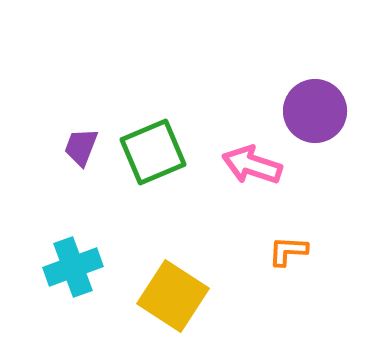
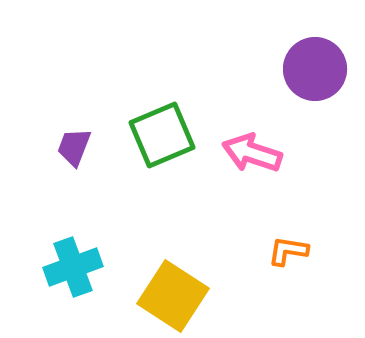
purple circle: moved 42 px up
purple trapezoid: moved 7 px left
green square: moved 9 px right, 17 px up
pink arrow: moved 12 px up
orange L-shape: rotated 6 degrees clockwise
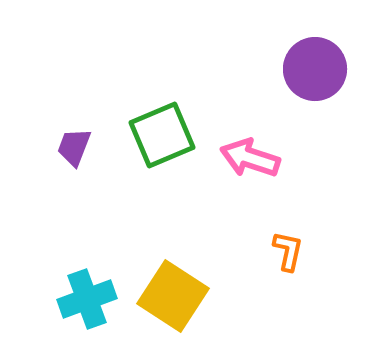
pink arrow: moved 2 px left, 5 px down
orange L-shape: rotated 93 degrees clockwise
cyan cross: moved 14 px right, 32 px down
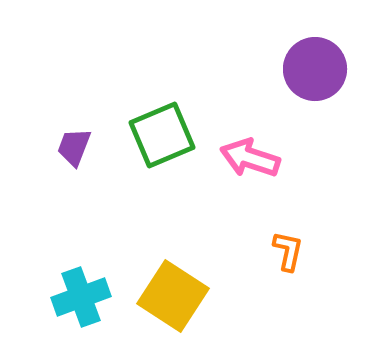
cyan cross: moved 6 px left, 2 px up
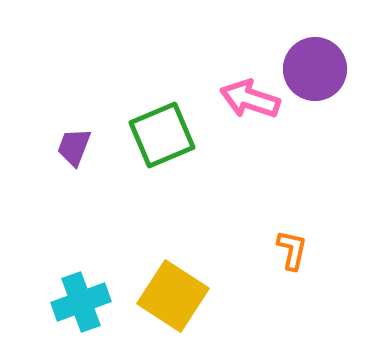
pink arrow: moved 59 px up
orange L-shape: moved 4 px right, 1 px up
cyan cross: moved 5 px down
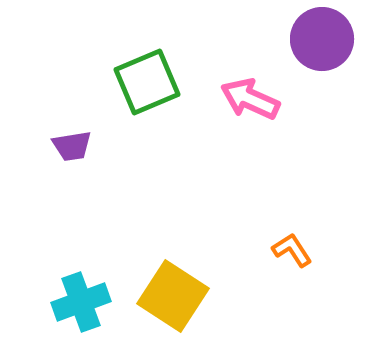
purple circle: moved 7 px right, 30 px up
pink arrow: rotated 6 degrees clockwise
green square: moved 15 px left, 53 px up
purple trapezoid: moved 2 px left, 1 px up; rotated 120 degrees counterclockwise
orange L-shape: rotated 45 degrees counterclockwise
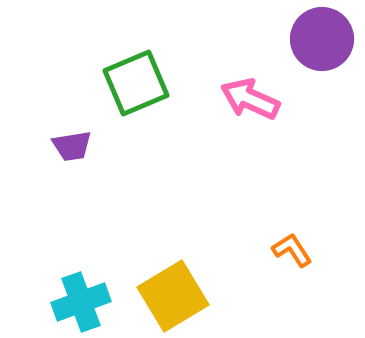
green square: moved 11 px left, 1 px down
yellow square: rotated 26 degrees clockwise
